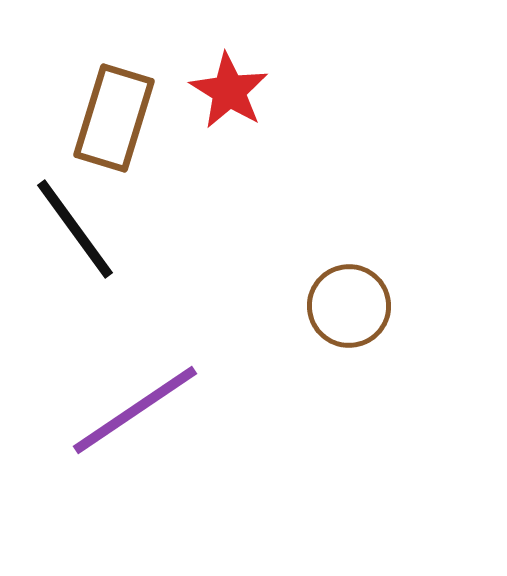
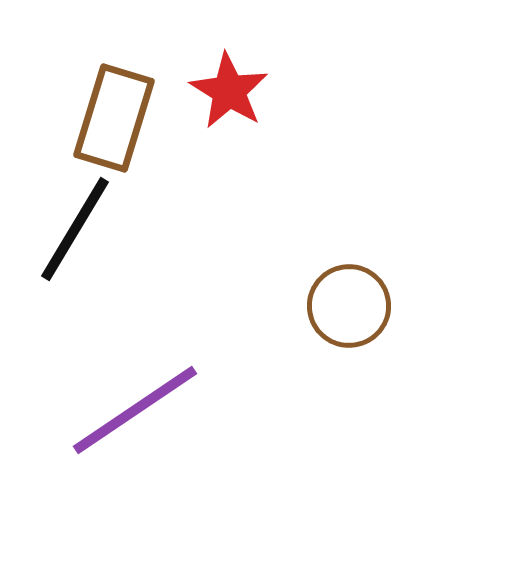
black line: rotated 67 degrees clockwise
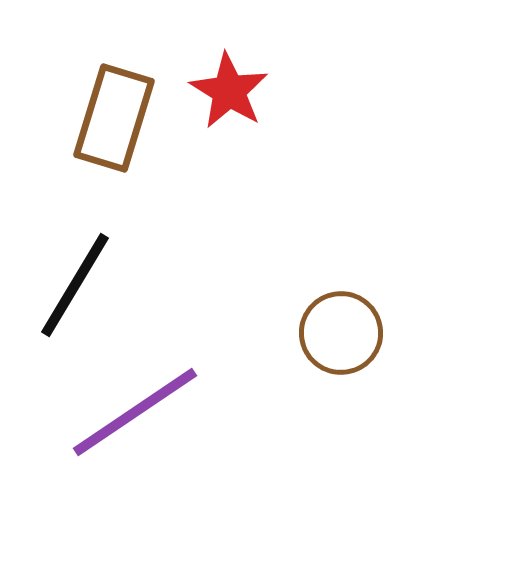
black line: moved 56 px down
brown circle: moved 8 px left, 27 px down
purple line: moved 2 px down
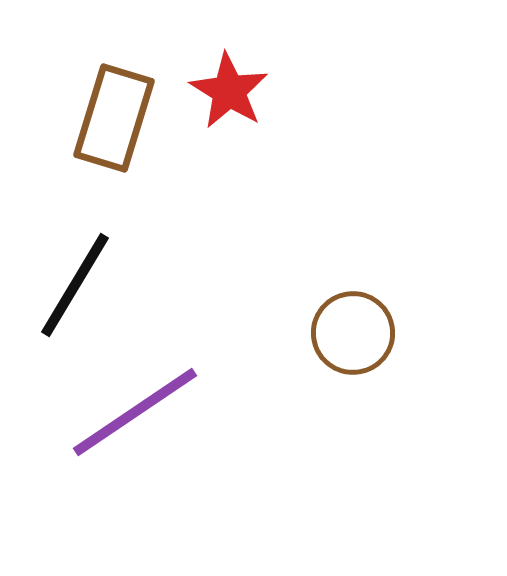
brown circle: moved 12 px right
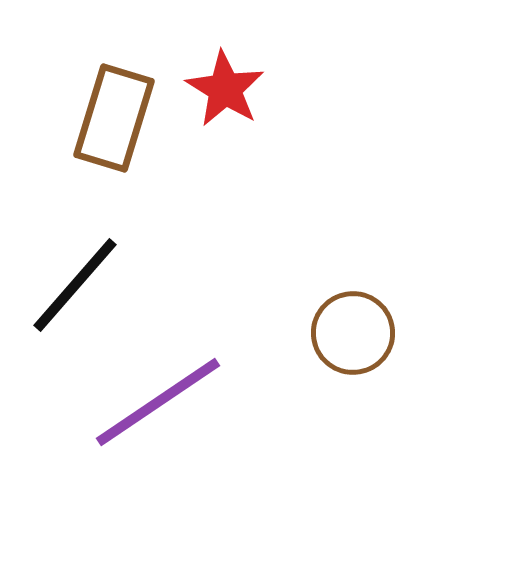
red star: moved 4 px left, 2 px up
black line: rotated 10 degrees clockwise
purple line: moved 23 px right, 10 px up
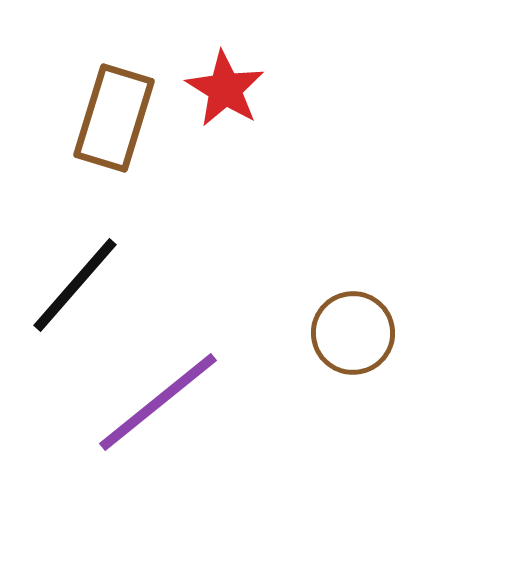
purple line: rotated 5 degrees counterclockwise
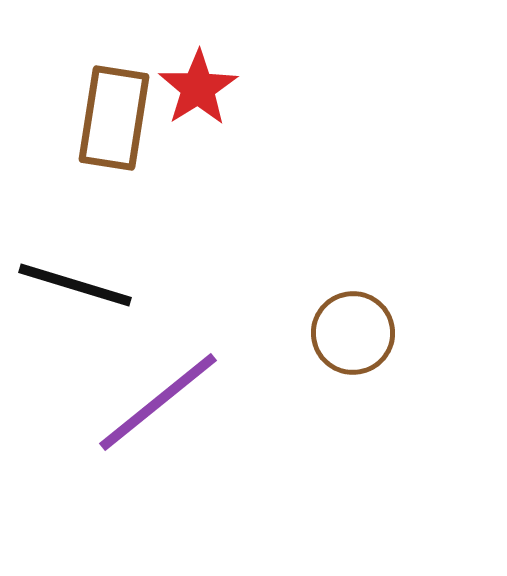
red star: moved 27 px left, 1 px up; rotated 8 degrees clockwise
brown rectangle: rotated 8 degrees counterclockwise
black line: rotated 66 degrees clockwise
